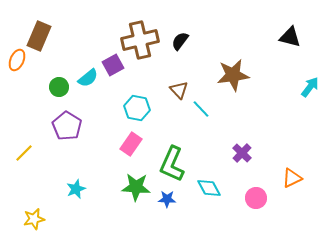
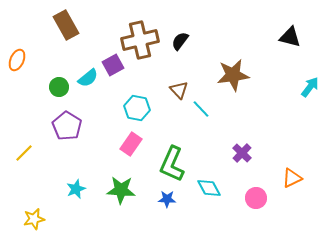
brown rectangle: moved 27 px right, 11 px up; rotated 52 degrees counterclockwise
green star: moved 15 px left, 3 px down
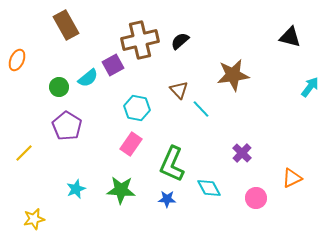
black semicircle: rotated 12 degrees clockwise
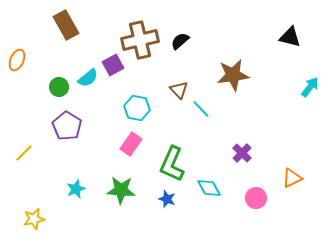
blue star: rotated 18 degrees clockwise
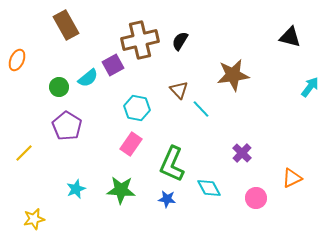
black semicircle: rotated 18 degrees counterclockwise
blue star: rotated 12 degrees counterclockwise
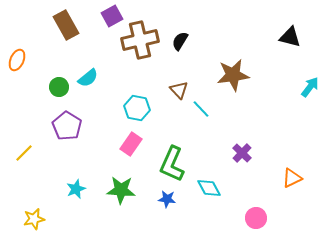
purple square: moved 1 px left, 49 px up
pink circle: moved 20 px down
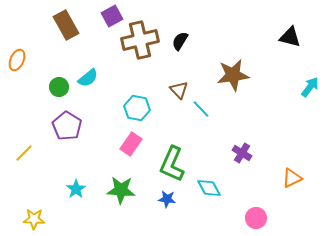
purple cross: rotated 12 degrees counterclockwise
cyan star: rotated 12 degrees counterclockwise
yellow star: rotated 15 degrees clockwise
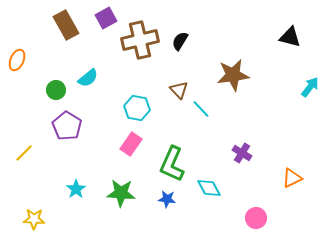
purple square: moved 6 px left, 2 px down
green circle: moved 3 px left, 3 px down
green star: moved 3 px down
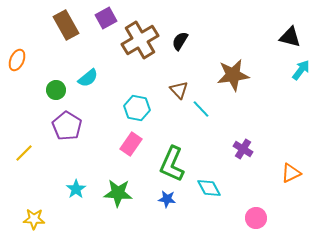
brown cross: rotated 18 degrees counterclockwise
cyan arrow: moved 9 px left, 17 px up
purple cross: moved 1 px right, 4 px up
orange triangle: moved 1 px left, 5 px up
green star: moved 3 px left
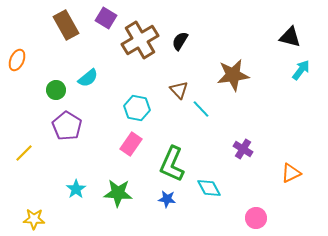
purple square: rotated 30 degrees counterclockwise
